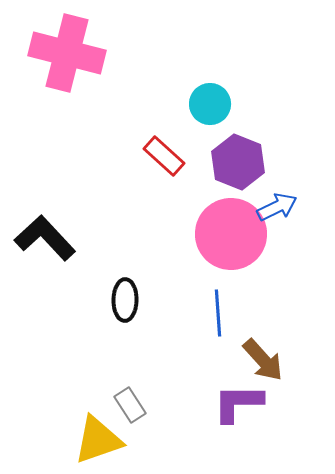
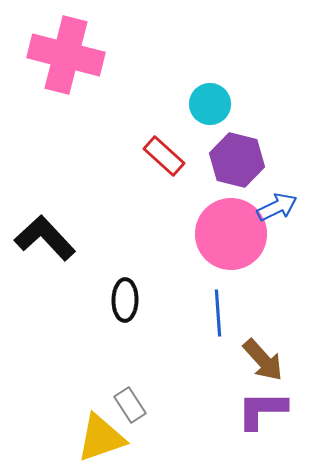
pink cross: moved 1 px left, 2 px down
purple hexagon: moved 1 px left, 2 px up; rotated 8 degrees counterclockwise
purple L-shape: moved 24 px right, 7 px down
yellow triangle: moved 3 px right, 2 px up
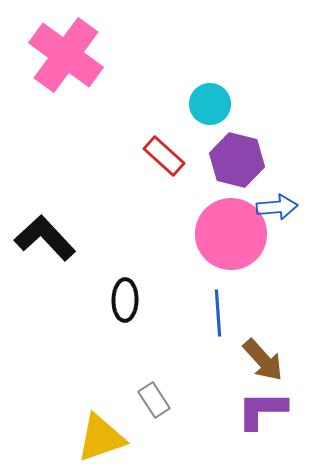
pink cross: rotated 22 degrees clockwise
blue arrow: rotated 21 degrees clockwise
gray rectangle: moved 24 px right, 5 px up
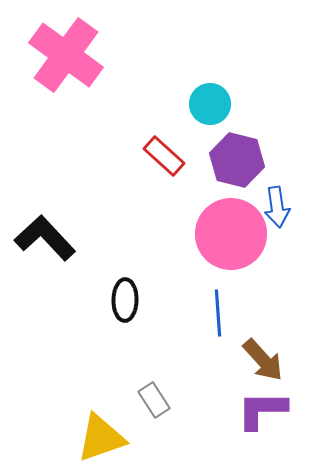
blue arrow: rotated 87 degrees clockwise
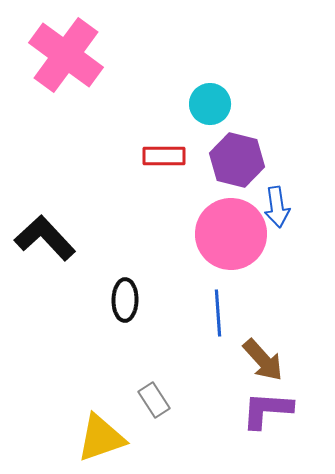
red rectangle: rotated 42 degrees counterclockwise
purple L-shape: moved 5 px right; rotated 4 degrees clockwise
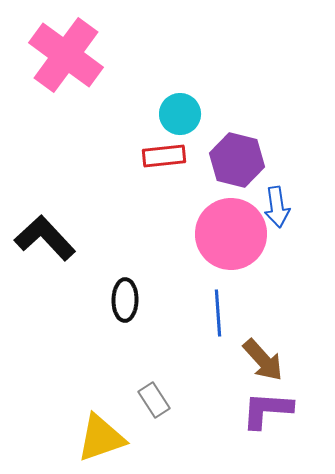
cyan circle: moved 30 px left, 10 px down
red rectangle: rotated 6 degrees counterclockwise
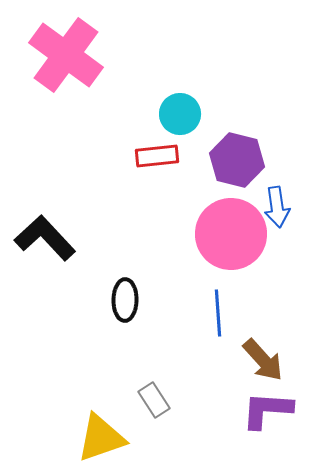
red rectangle: moved 7 px left
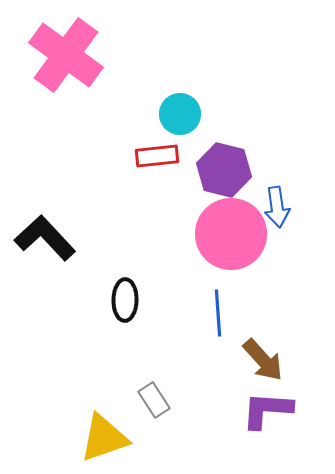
purple hexagon: moved 13 px left, 10 px down
yellow triangle: moved 3 px right
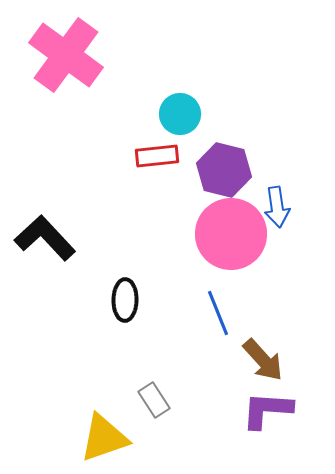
blue line: rotated 18 degrees counterclockwise
